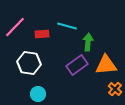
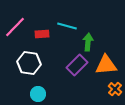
purple rectangle: rotated 10 degrees counterclockwise
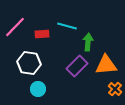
purple rectangle: moved 1 px down
cyan circle: moved 5 px up
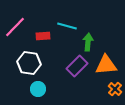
red rectangle: moved 1 px right, 2 px down
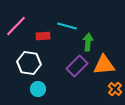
pink line: moved 1 px right, 1 px up
orange triangle: moved 2 px left
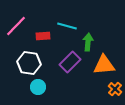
purple rectangle: moved 7 px left, 4 px up
cyan circle: moved 2 px up
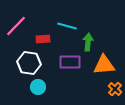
red rectangle: moved 3 px down
purple rectangle: rotated 45 degrees clockwise
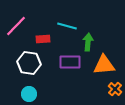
cyan circle: moved 9 px left, 7 px down
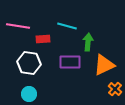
pink line: moved 2 px right; rotated 55 degrees clockwise
orange triangle: rotated 20 degrees counterclockwise
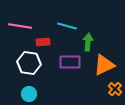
pink line: moved 2 px right
red rectangle: moved 3 px down
